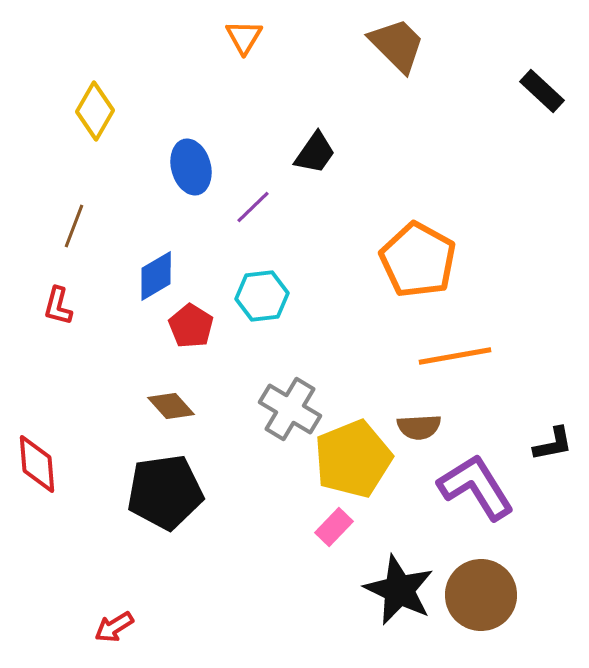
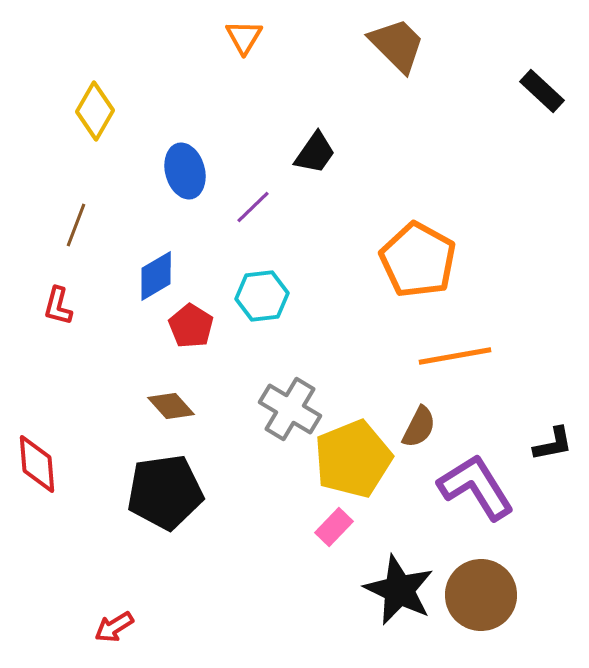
blue ellipse: moved 6 px left, 4 px down
brown line: moved 2 px right, 1 px up
brown semicircle: rotated 60 degrees counterclockwise
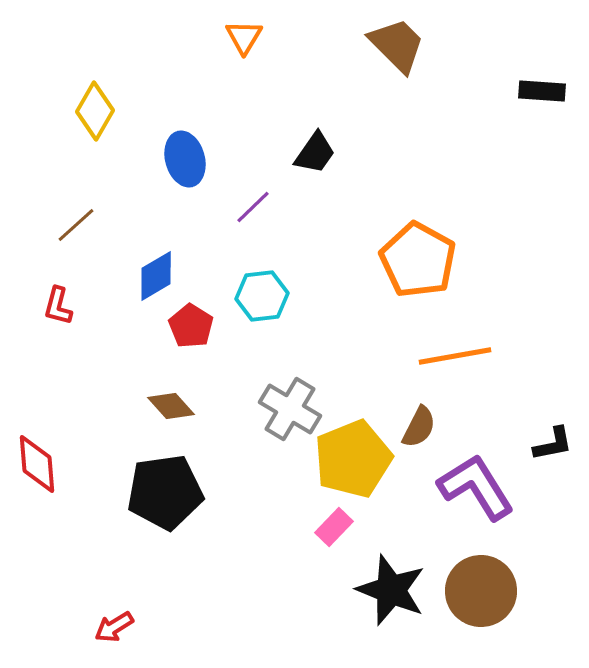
black rectangle: rotated 39 degrees counterclockwise
blue ellipse: moved 12 px up
brown line: rotated 27 degrees clockwise
black star: moved 8 px left; rotated 4 degrees counterclockwise
brown circle: moved 4 px up
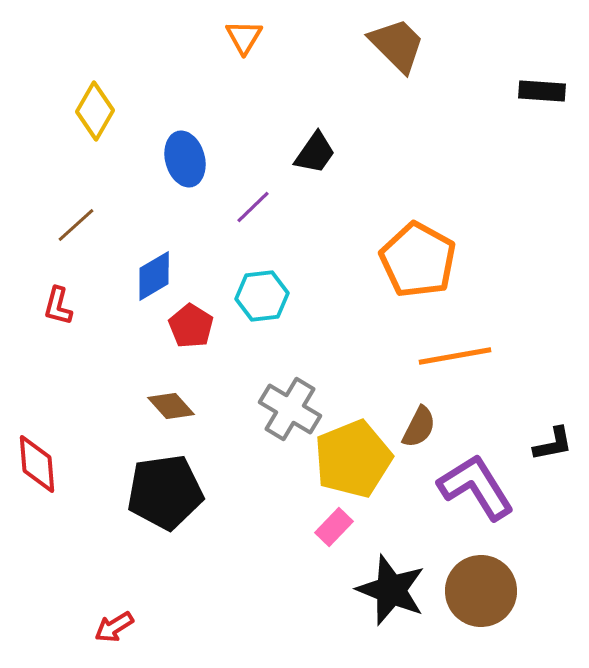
blue diamond: moved 2 px left
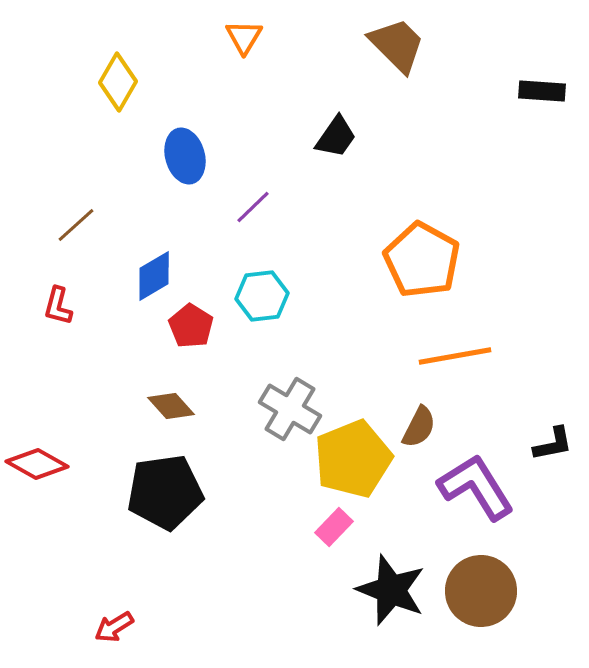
yellow diamond: moved 23 px right, 29 px up
black trapezoid: moved 21 px right, 16 px up
blue ellipse: moved 3 px up
orange pentagon: moved 4 px right
red diamond: rotated 56 degrees counterclockwise
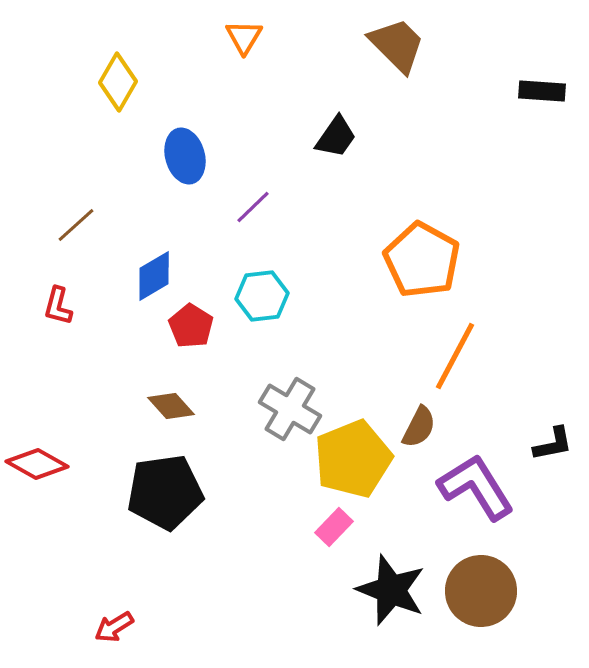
orange line: rotated 52 degrees counterclockwise
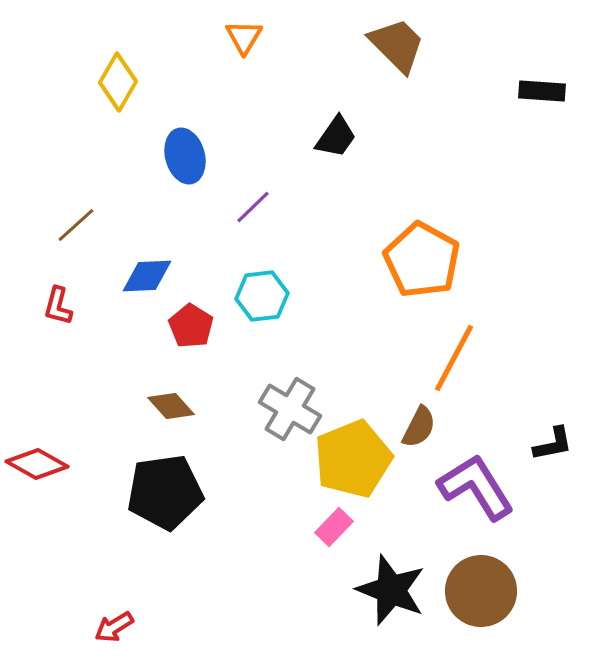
blue diamond: moved 7 px left; rotated 28 degrees clockwise
orange line: moved 1 px left, 2 px down
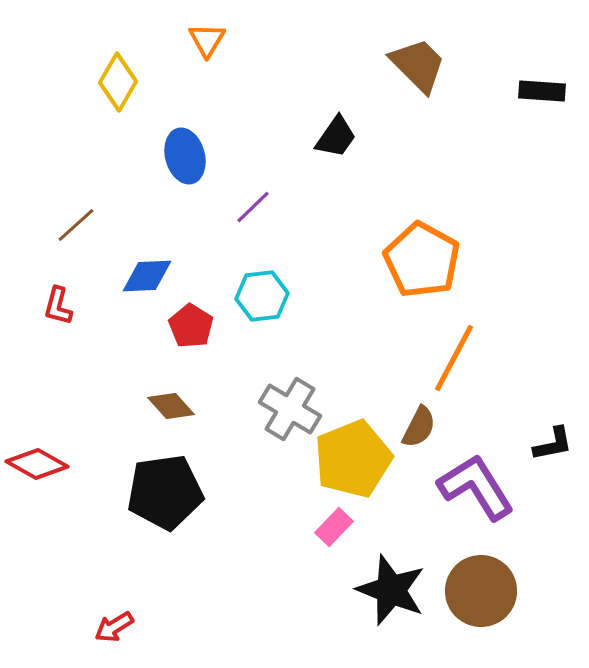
orange triangle: moved 37 px left, 3 px down
brown trapezoid: moved 21 px right, 20 px down
